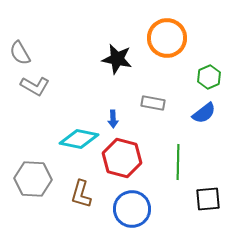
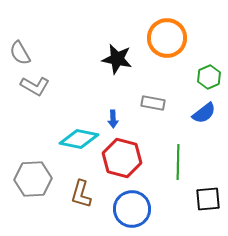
gray hexagon: rotated 6 degrees counterclockwise
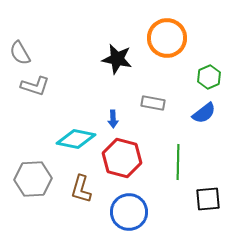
gray L-shape: rotated 12 degrees counterclockwise
cyan diamond: moved 3 px left
brown L-shape: moved 5 px up
blue circle: moved 3 px left, 3 px down
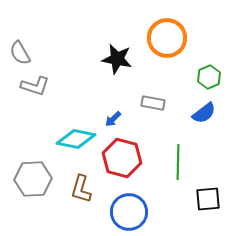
blue arrow: rotated 48 degrees clockwise
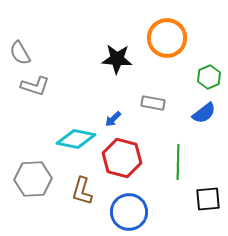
black star: rotated 8 degrees counterclockwise
brown L-shape: moved 1 px right, 2 px down
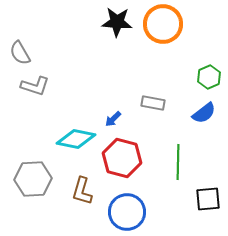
orange circle: moved 4 px left, 14 px up
black star: moved 37 px up
blue circle: moved 2 px left
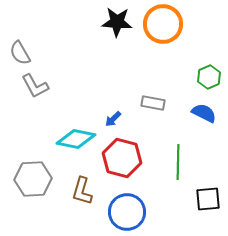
gray L-shape: rotated 44 degrees clockwise
blue semicircle: rotated 115 degrees counterclockwise
